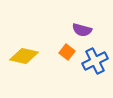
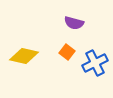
purple semicircle: moved 8 px left, 7 px up
blue cross: moved 2 px down
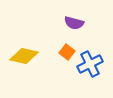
blue cross: moved 5 px left, 1 px down
